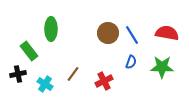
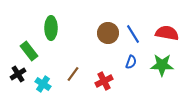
green ellipse: moved 1 px up
blue line: moved 1 px right, 1 px up
green star: moved 2 px up
black cross: rotated 21 degrees counterclockwise
cyan cross: moved 2 px left
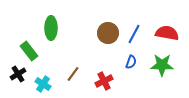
blue line: moved 1 px right; rotated 60 degrees clockwise
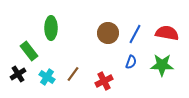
blue line: moved 1 px right
cyan cross: moved 4 px right, 7 px up
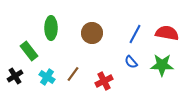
brown circle: moved 16 px left
blue semicircle: rotated 120 degrees clockwise
black cross: moved 3 px left, 2 px down
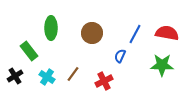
blue semicircle: moved 11 px left, 6 px up; rotated 64 degrees clockwise
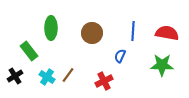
blue line: moved 2 px left, 3 px up; rotated 24 degrees counterclockwise
brown line: moved 5 px left, 1 px down
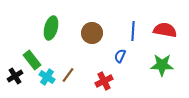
green ellipse: rotated 15 degrees clockwise
red semicircle: moved 2 px left, 3 px up
green rectangle: moved 3 px right, 9 px down
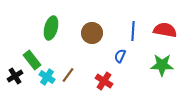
red cross: rotated 30 degrees counterclockwise
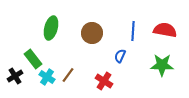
green rectangle: moved 1 px right, 1 px up
